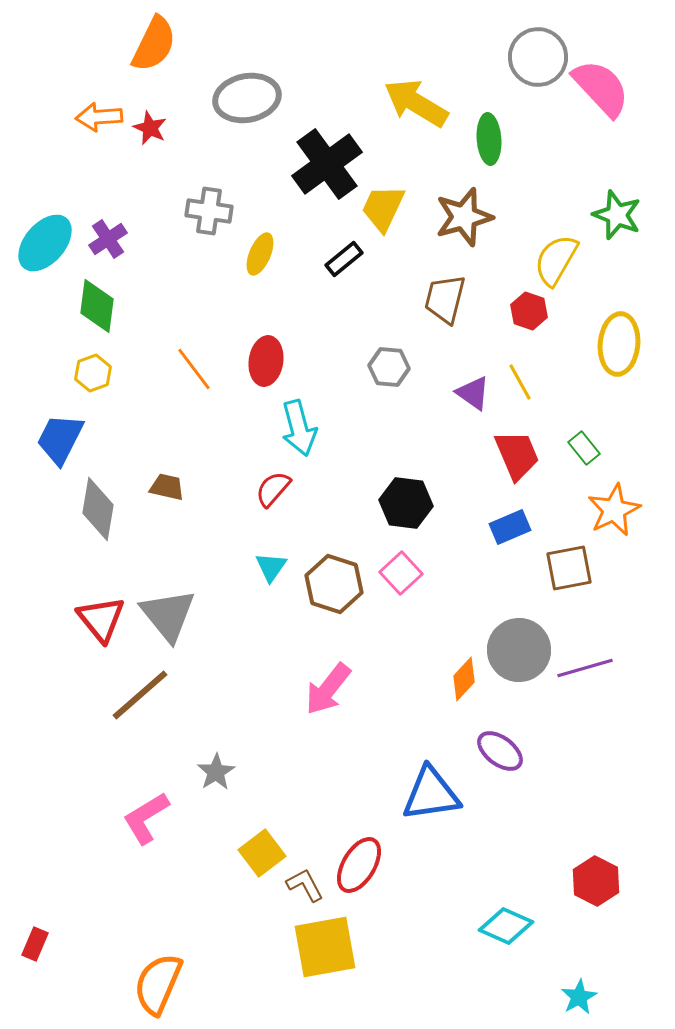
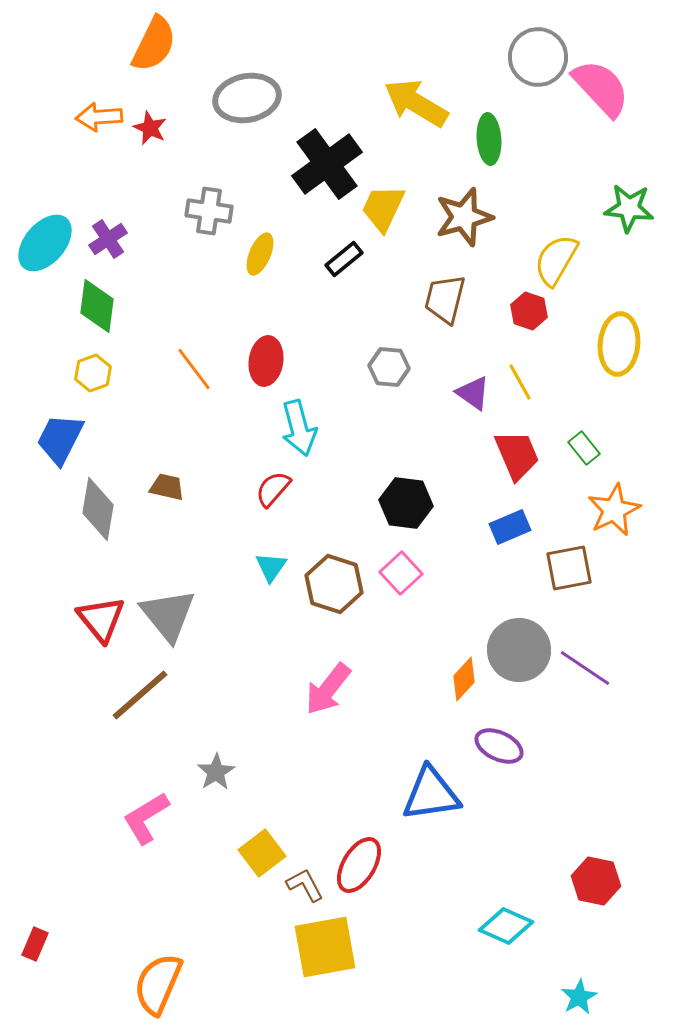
green star at (617, 215): moved 12 px right, 7 px up; rotated 15 degrees counterclockwise
purple line at (585, 668): rotated 50 degrees clockwise
purple ellipse at (500, 751): moved 1 px left, 5 px up; rotated 12 degrees counterclockwise
red hexagon at (596, 881): rotated 15 degrees counterclockwise
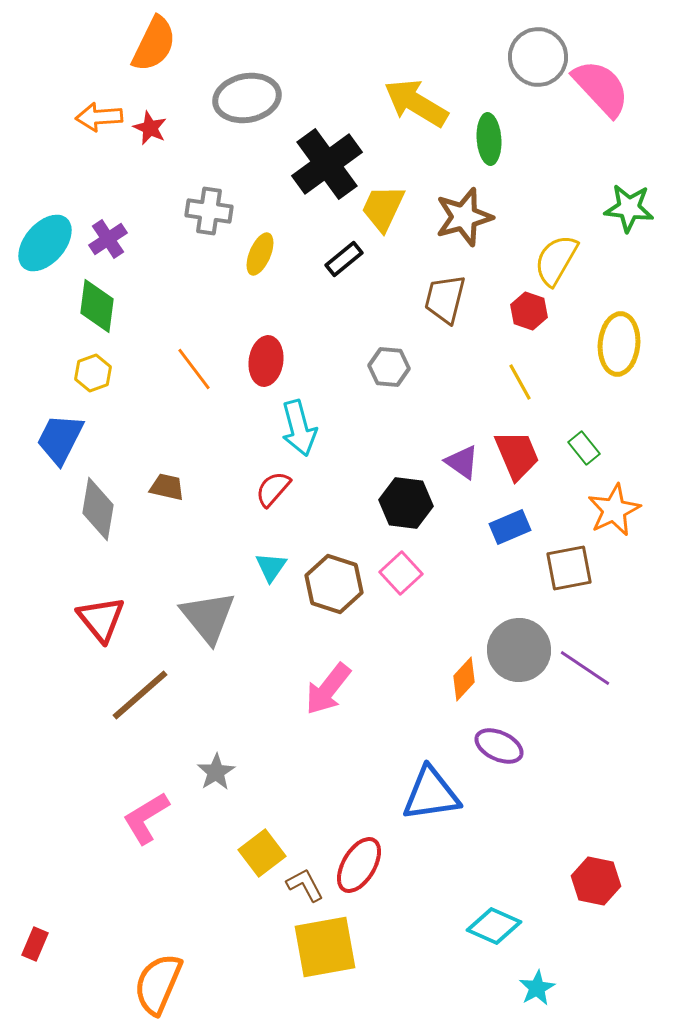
purple triangle at (473, 393): moved 11 px left, 69 px down
gray triangle at (168, 615): moved 40 px right, 2 px down
cyan diamond at (506, 926): moved 12 px left
cyan star at (579, 997): moved 42 px left, 9 px up
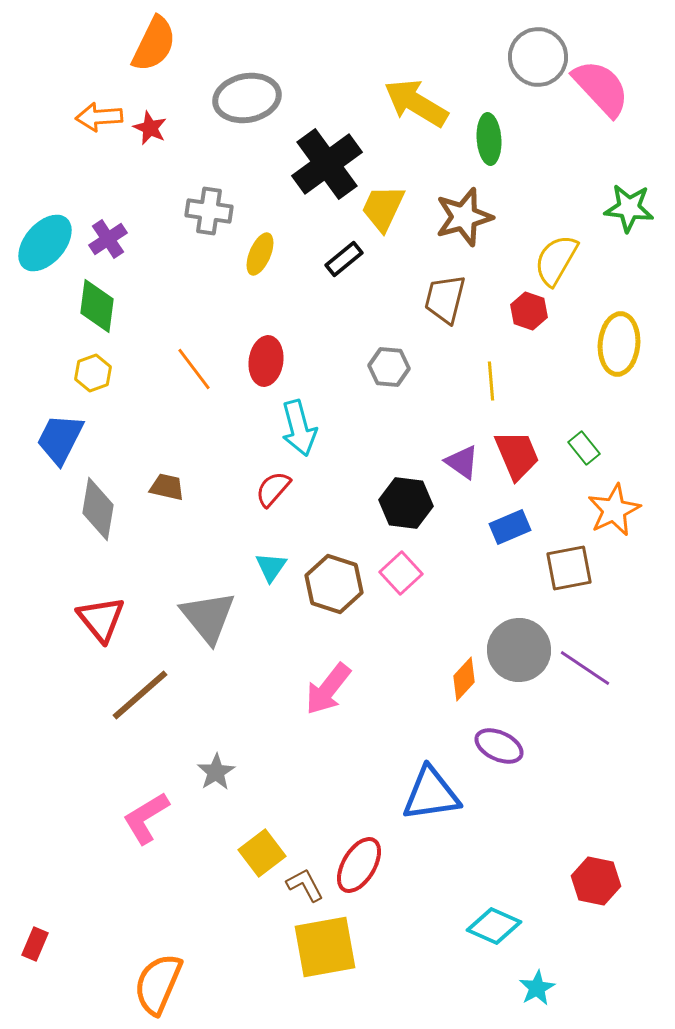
yellow line at (520, 382): moved 29 px left, 1 px up; rotated 24 degrees clockwise
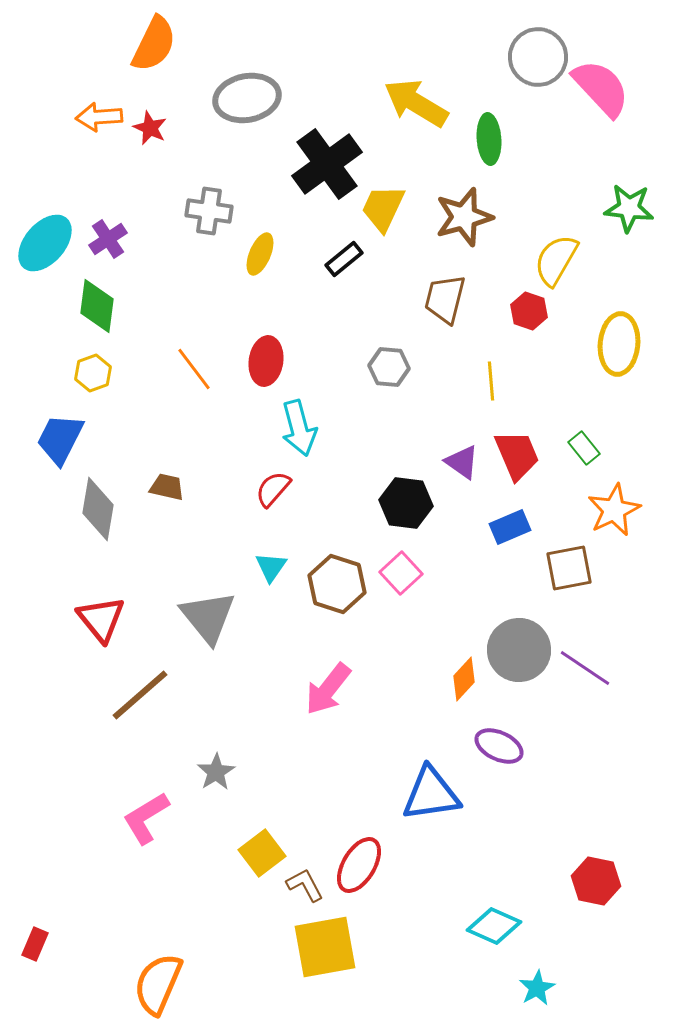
brown hexagon at (334, 584): moved 3 px right
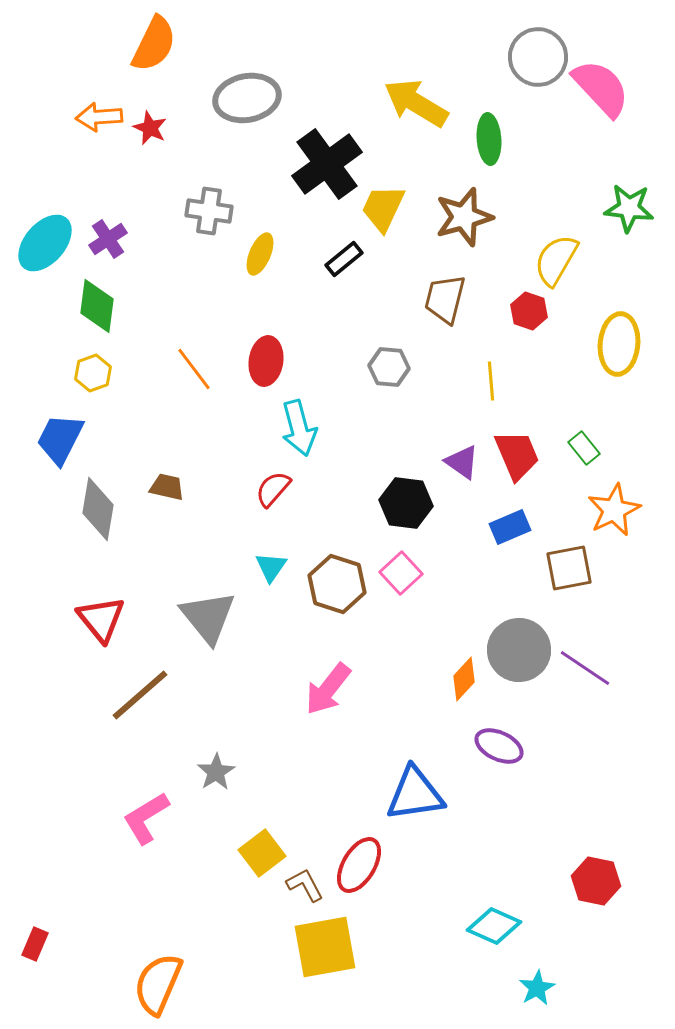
blue triangle at (431, 794): moved 16 px left
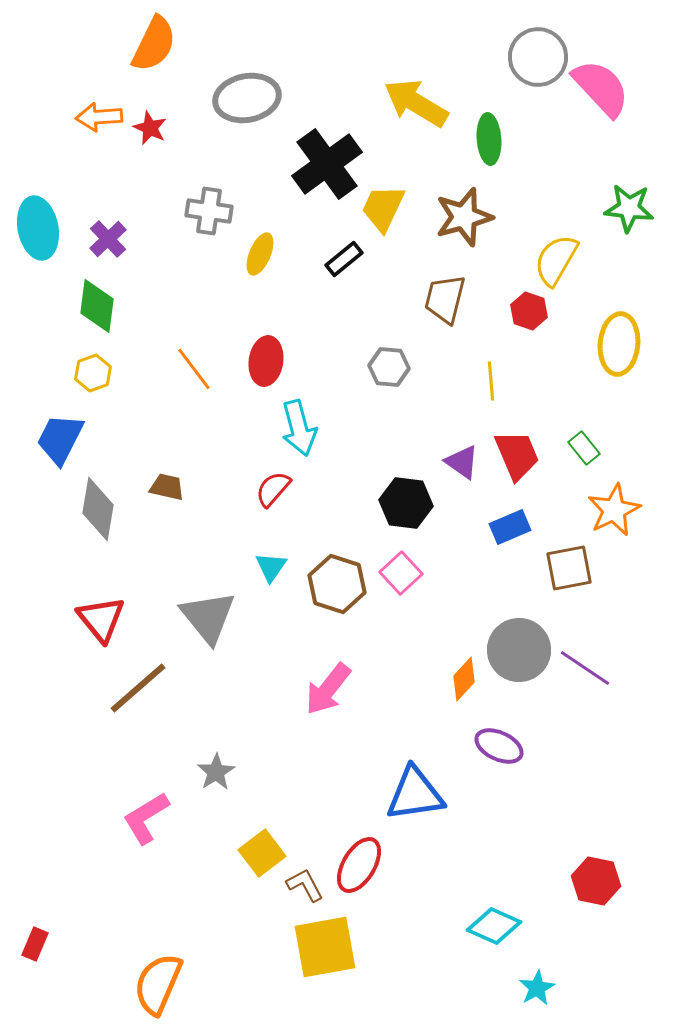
purple cross at (108, 239): rotated 9 degrees counterclockwise
cyan ellipse at (45, 243): moved 7 px left, 15 px up; rotated 52 degrees counterclockwise
brown line at (140, 695): moved 2 px left, 7 px up
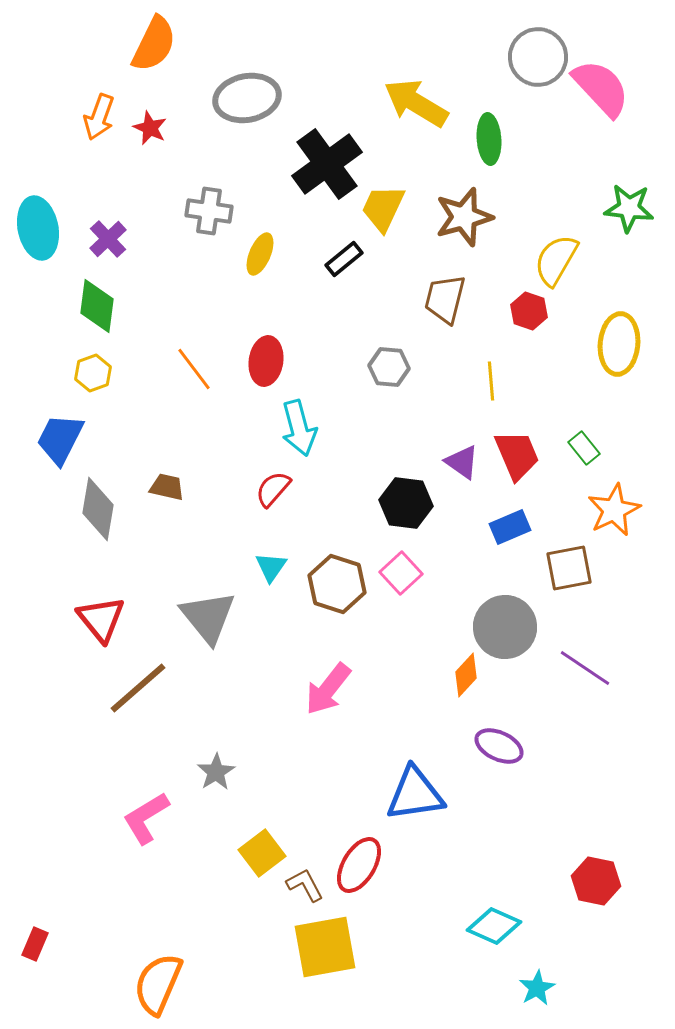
orange arrow at (99, 117): rotated 66 degrees counterclockwise
gray circle at (519, 650): moved 14 px left, 23 px up
orange diamond at (464, 679): moved 2 px right, 4 px up
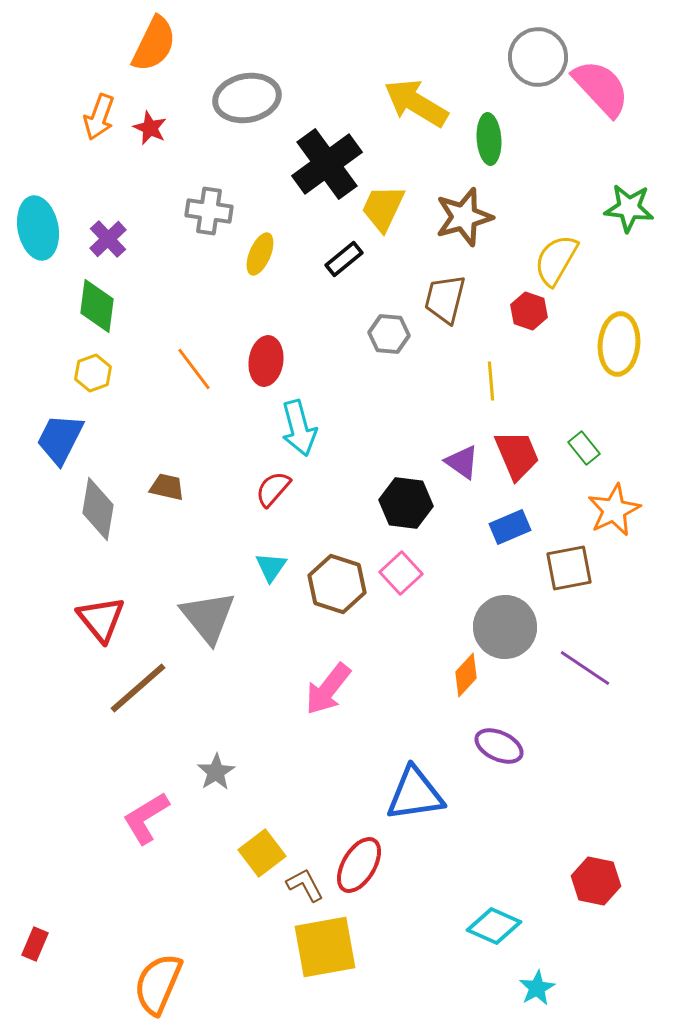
gray hexagon at (389, 367): moved 33 px up
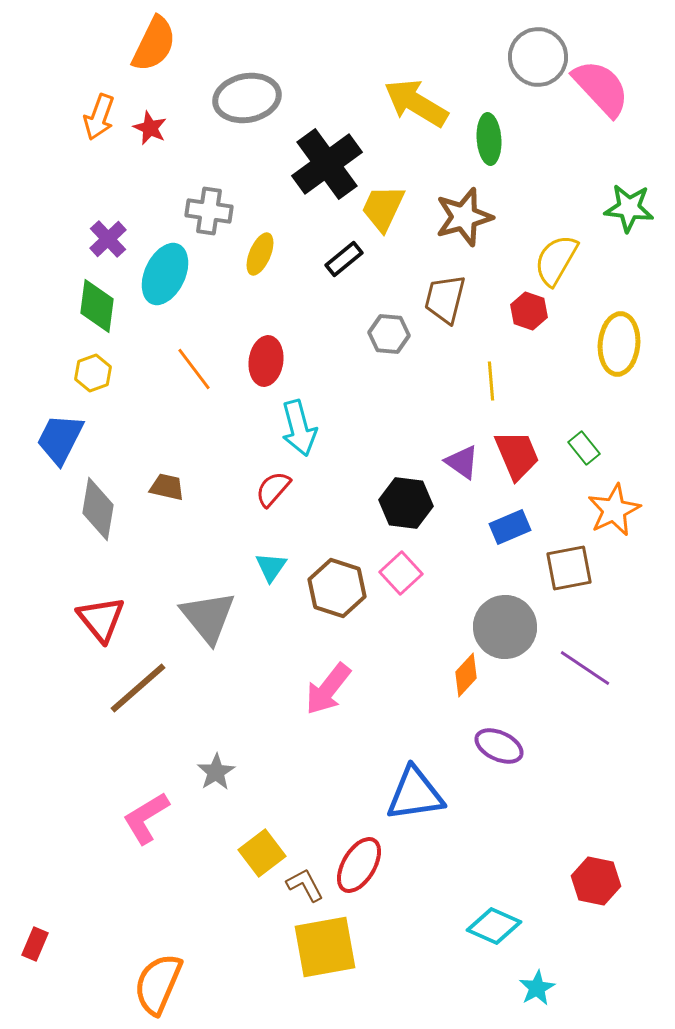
cyan ellipse at (38, 228): moved 127 px right, 46 px down; rotated 36 degrees clockwise
brown hexagon at (337, 584): moved 4 px down
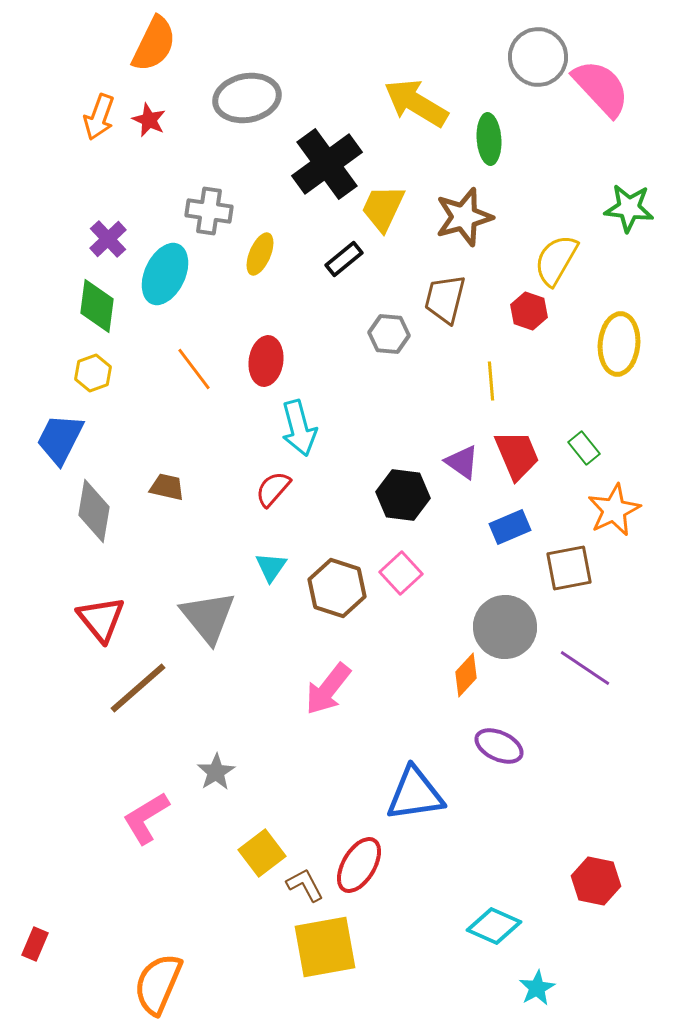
red star at (150, 128): moved 1 px left, 8 px up
black hexagon at (406, 503): moved 3 px left, 8 px up
gray diamond at (98, 509): moved 4 px left, 2 px down
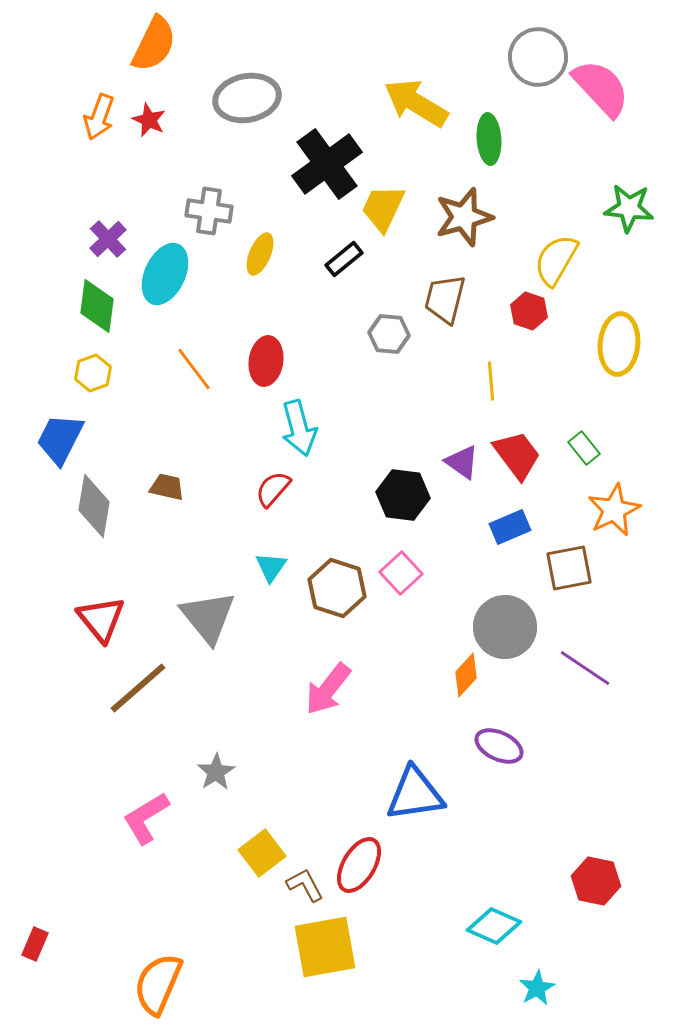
red trapezoid at (517, 455): rotated 14 degrees counterclockwise
gray diamond at (94, 511): moved 5 px up
